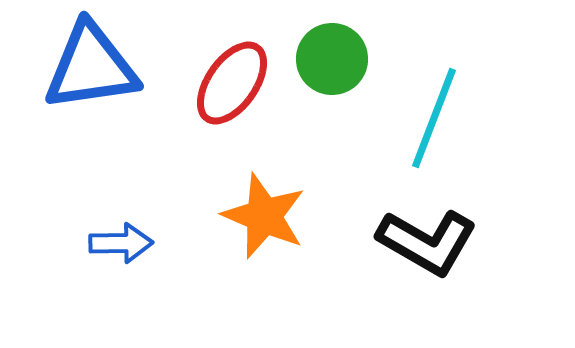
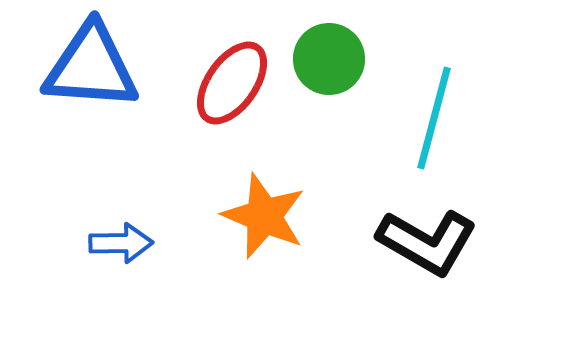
green circle: moved 3 px left
blue triangle: rotated 12 degrees clockwise
cyan line: rotated 6 degrees counterclockwise
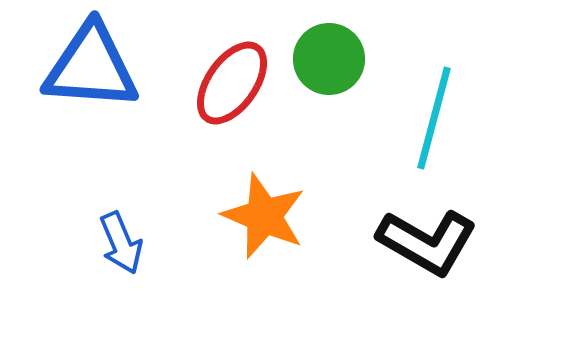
blue arrow: rotated 68 degrees clockwise
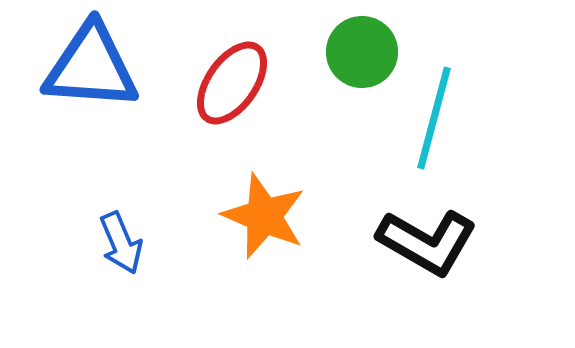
green circle: moved 33 px right, 7 px up
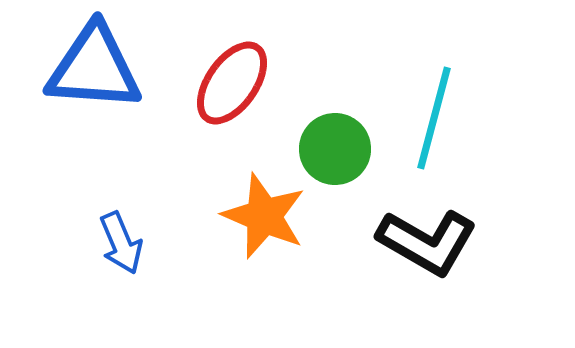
green circle: moved 27 px left, 97 px down
blue triangle: moved 3 px right, 1 px down
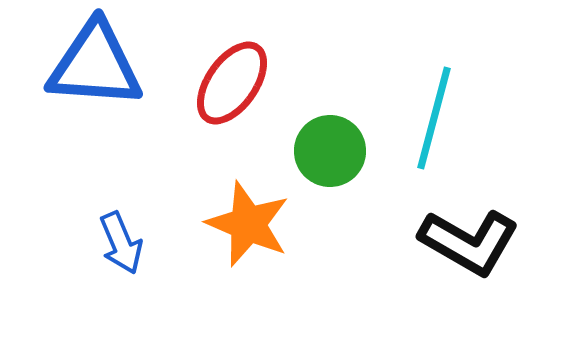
blue triangle: moved 1 px right, 3 px up
green circle: moved 5 px left, 2 px down
orange star: moved 16 px left, 8 px down
black L-shape: moved 42 px right
